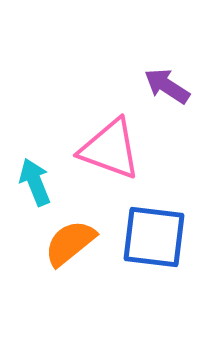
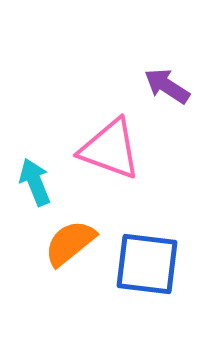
blue square: moved 7 px left, 27 px down
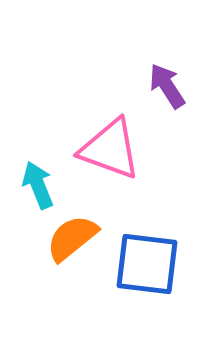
purple arrow: rotated 24 degrees clockwise
cyan arrow: moved 3 px right, 3 px down
orange semicircle: moved 2 px right, 5 px up
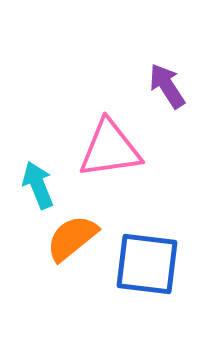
pink triangle: rotated 28 degrees counterclockwise
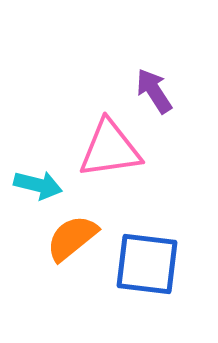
purple arrow: moved 13 px left, 5 px down
cyan arrow: rotated 126 degrees clockwise
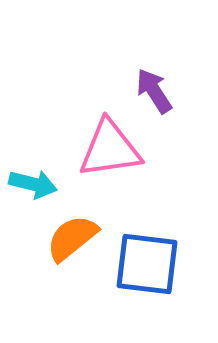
cyan arrow: moved 5 px left, 1 px up
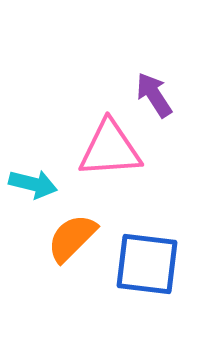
purple arrow: moved 4 px down
pink triangle: rotated 4 degrees clockwise
orange semicircle: rotated 6 degrees counterclockwise
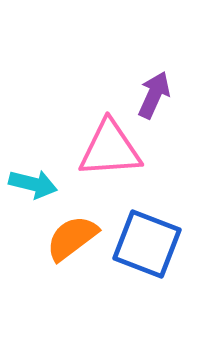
purple arrow: rotated 57 degrees clockwise
orange semicircle: rotated 8 degrees clockwise
blue square: moved 20 px up; rotated 14 degrees clockwise
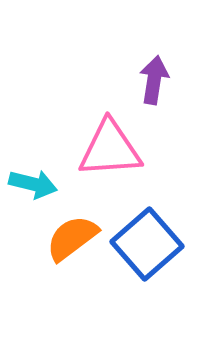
purple arrow: moved 15 px up; rotated 15 degrees counterclockwise
blue square: rotated 28 degrees clockwise
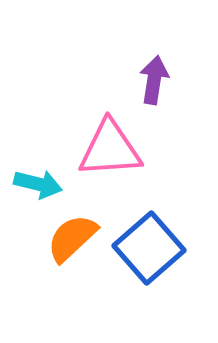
cyan arrow: moved 5 px right
orange semicircle: rotated 6 degrees counterclockwise
blue square: moved 2 px right, 4 px down
